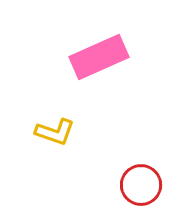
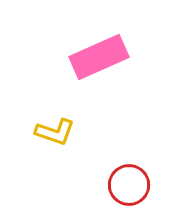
red circle: moved 12 px left
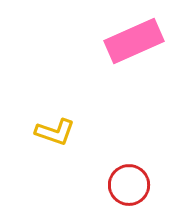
pink rectangle: moved 35 px right, 16 px up
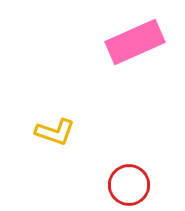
pink rectangle: moved 1 px right, 1 px down
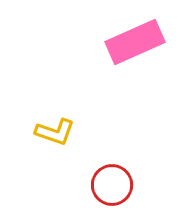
red circle: moved 17 px left
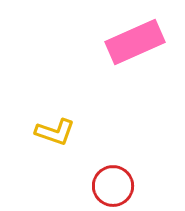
red circle: moved 1 px right, 1 px down
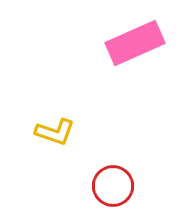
pink rectangle: moved 1 px down
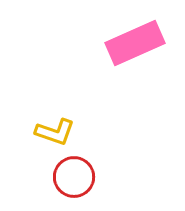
red circle: moved 39 px left, 9 px up
